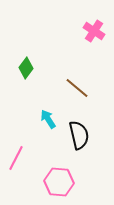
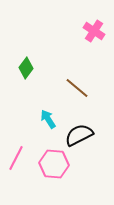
black semicircle: rotated 104 degrees counterclockwise
pink hexagon: moved 5 px left, 18 px up
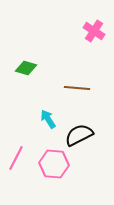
green diamond: rotated 70 degrees clockwise
brown line: rotated 35 degrees counterclockwise
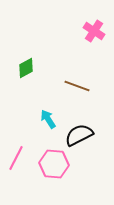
green diamond: rotated 45 degrees counterclockwise
brown line: moved 2 px up; rotated 15 degrees clockwise
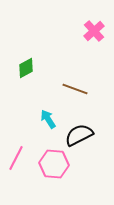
pink cross: rotated 15 degrees clockwise
brown line: moved 2 px left, 3 px down
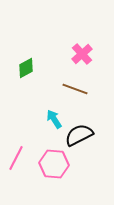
pink cross: moved 12 px left, 23 px down
cyan arrow: moved 6 px right
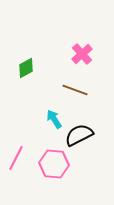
brown line: moved 1 px down
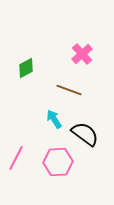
brown line: moved 6 px left
black semicircle: moved 6 px right, 1 px up; rotated 64 degrees clockwise
pink hexagon: moved 4 px right, 2 px up; rotated 8 degrees counterclockwise
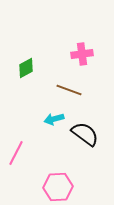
pink cross: rotated 35 degrees clockwise
cyan arrow: rotated 72 degrees counterclockwise
pink line: moved 5 px up
pink hexagon: moved 25 px down
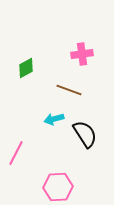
black semicircle: rotated 20 degrees clockwise
